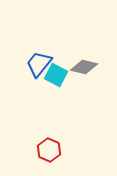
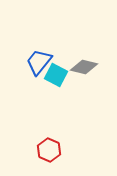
blue trapezoid: moved 2 px up
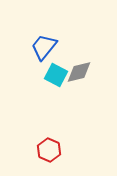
blue trapezoid: moved 5 px right, 15 px up
gray diamond: moved 5 px left, 5 px down; rotated 28 degrees counterclockwise
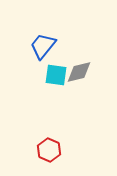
blue trapezoid: moved 1 px left, 1 px up
cyan square: rotated 20 degrees counterclockwise
